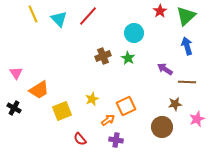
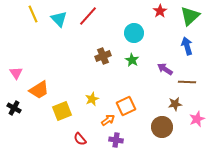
green triangle: moved 4 px right
green star: moved 4 px right, 2 px down
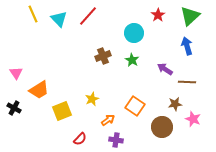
red star: moved 2 px left, 4 px down
orange square: moved 9 px right; rotated 30 degrees counterclockwise
pink star: moved 4 px left; rotated 28 degrees counterclockwise
red semicircle: rotated 96 degrees counterclockwise
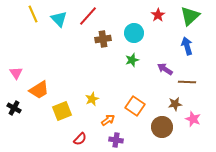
brown cross: moved 17 px up; rotated 14 degrees clockwise
green star: rotated 24 degrees clockwise
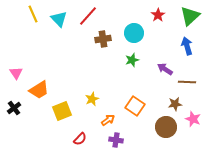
black cross: rotated 24 degrees clockwise
brown circle: moved 4 px right
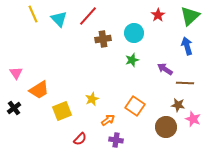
brown line: moved 2 px left, 1 px down
brown star: moved 3 px right, 1 px down; rotated 16 degrees clockwise
